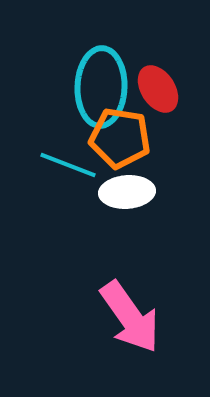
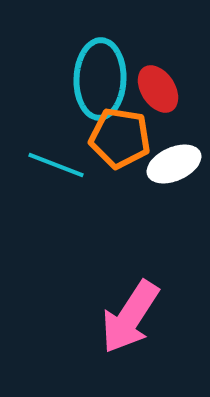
cyan ellipse: moved 1 px left, 8 px up
cyan line: moved 12 px left
white ellipse: moved 47 px right, 28 px up; rotated 20 degrees counterclockwise
pink arrow: rotated 68 degrees clockwise
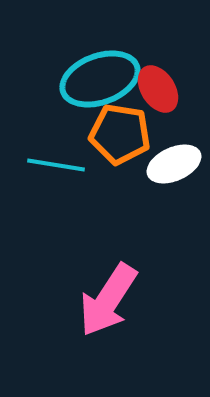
cyan ellipse: rotated 68 degrees clockwise
orange pentagon: moved 4 px up
cyan line: rotated 12 degrees counterclockwise
pink arrow: moved 22 px left, 17 px up
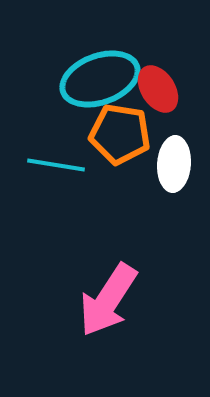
white ellipse: rotated 62 degrees counterclockwise
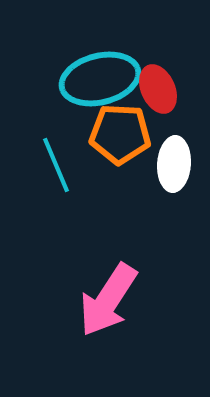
cyan ellipse: rotated 6 degrees clockwise
red ellipse: rotated 9 degrees clockwise
orange pentagon: rotated 6 degrees counterclockwise
cyan line: rotated 58 degrees clockwise
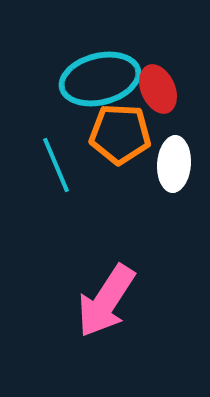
pink arrow: moved 2 px left, 1 px down
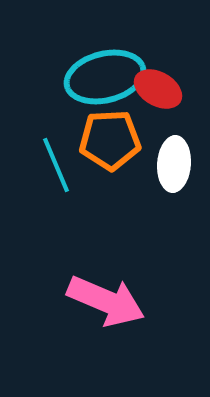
cyan ellipse: moved 5 px right, 2 px up
red ellipse: rotated 36 degrees counterclockwise
orange pentagon: moved 10 px left, 6 px down; rotated 6 degrees counterclockwise
pink arrow: rotated 100 degrees counterclockwise
